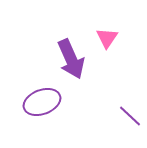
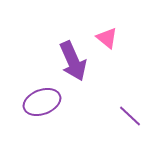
pink triangle: rotated 25 degrees counterclockwise
purple arrow: moved 2 px right, 2 px down
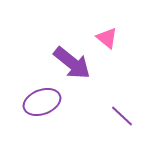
purple arrow: moved 1 px left, 2 px down; rotated 27 degrees counterclockwise
purple line: moved 8 px left
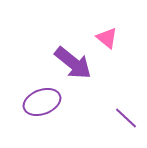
purple arrow: moved 1 px right
purple line: moved 4 px right, 2 px down
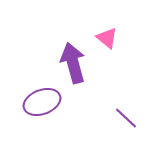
purple arrow: rotated 144 degrees counterclockwise
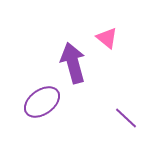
purple ellipse: rotated 15 degrees counterclockwise
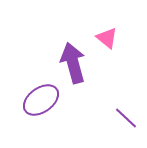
purple ellipse: moved 1 px left, 2 px up
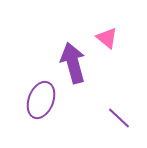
purple ellipse: rotated 33 degrees counterclockwise
purple line: moved 7 px left
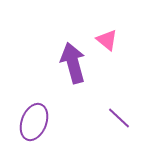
pink triangle: moved 2 px down
purple ellipse: moved 7 px left, 22 px down
